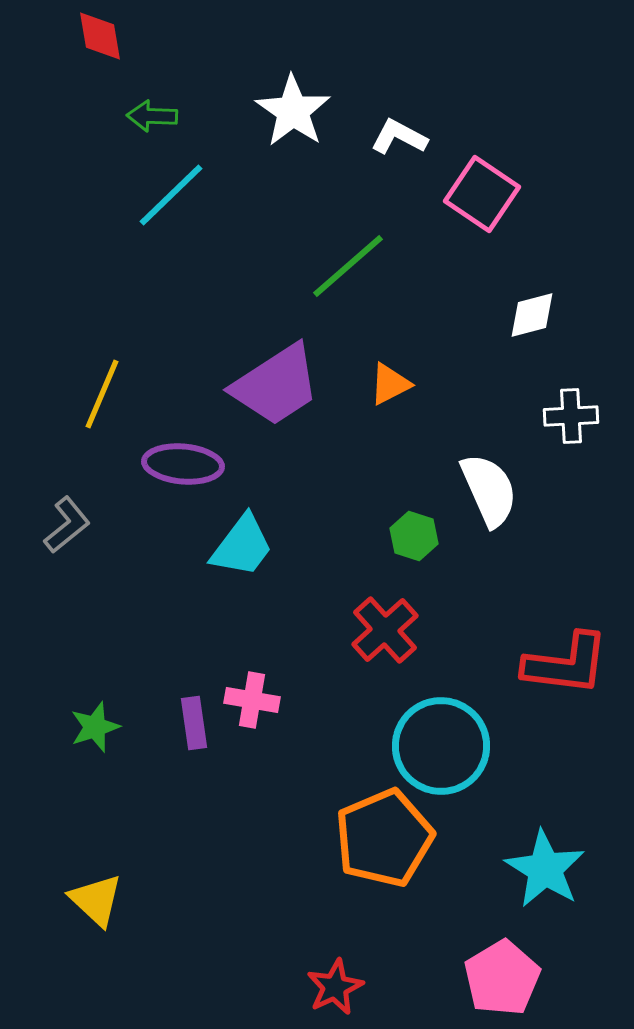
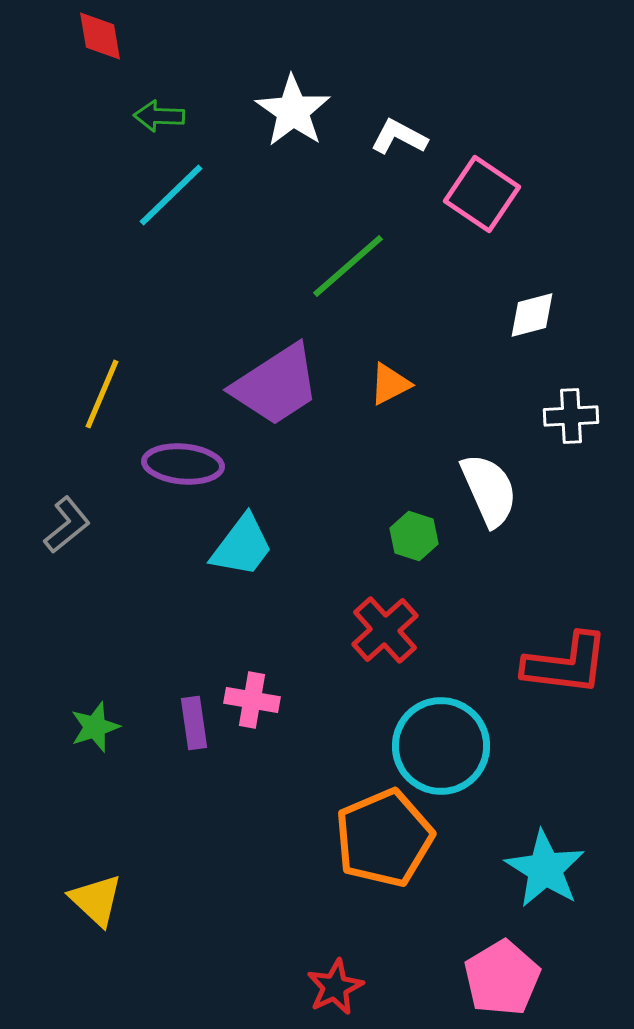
green arrow: moved 7 px right
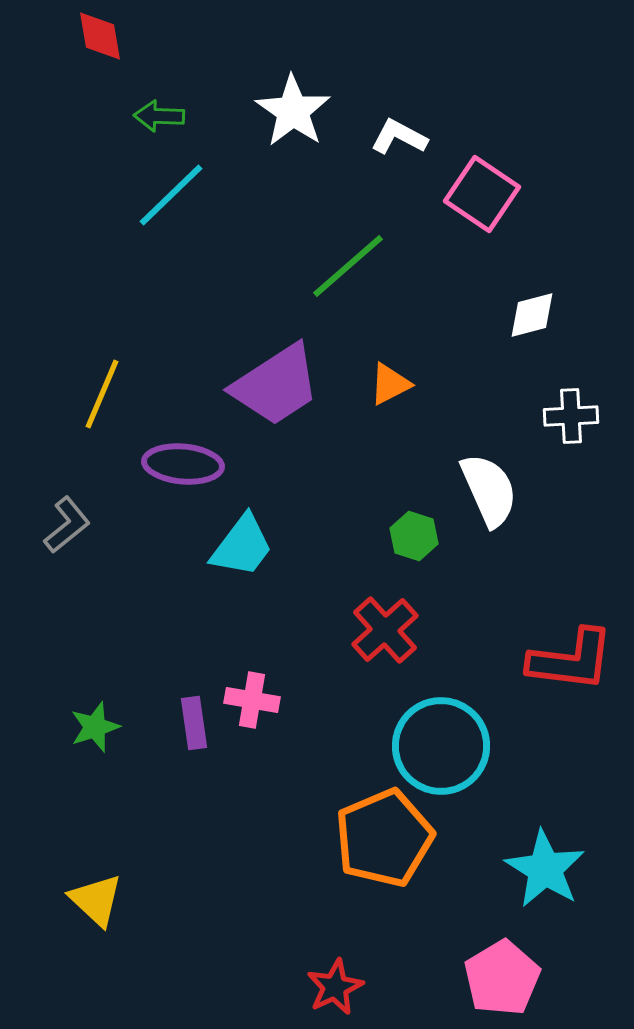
red L-shape: moved 5 px right, 4 px up
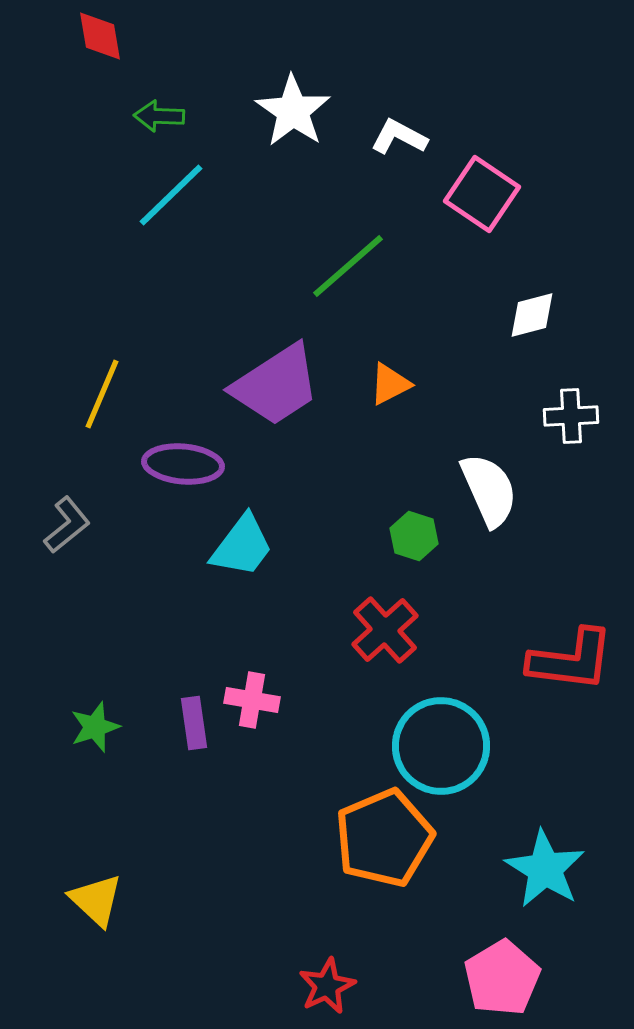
red star: moved 8 px left, 1 px up
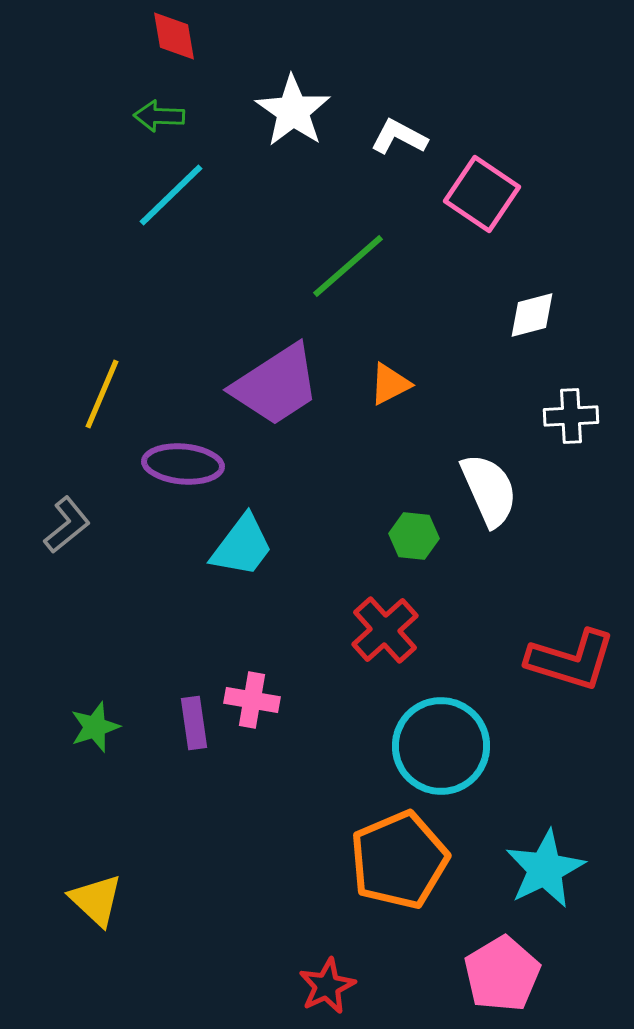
red diamond: moved 74 px right
green hexagon: rotated 12 degrees counterclockwise
red L-shape: rotated 10 degrees clockwise
orange pentagon: moved 15 px right, 22 px down
cyan star: rotated 14 degrees clockwise
pink pentagon: moved 4 px up
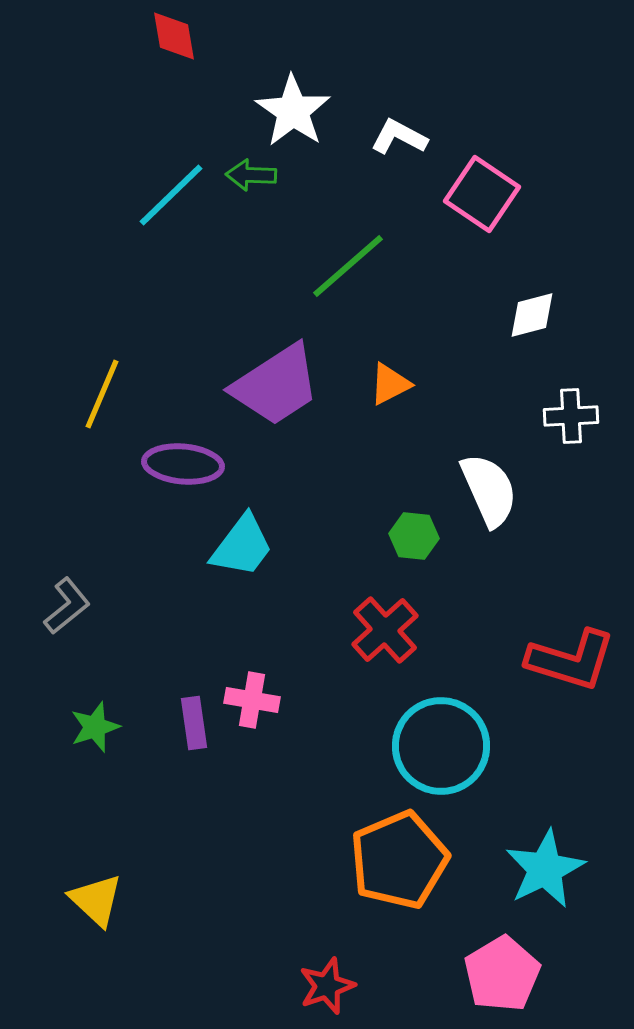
green arrow: moved 92 px right, 59 px down
gray L-shape: moved 81 px down
red star: rotated 6 degrees clockwise
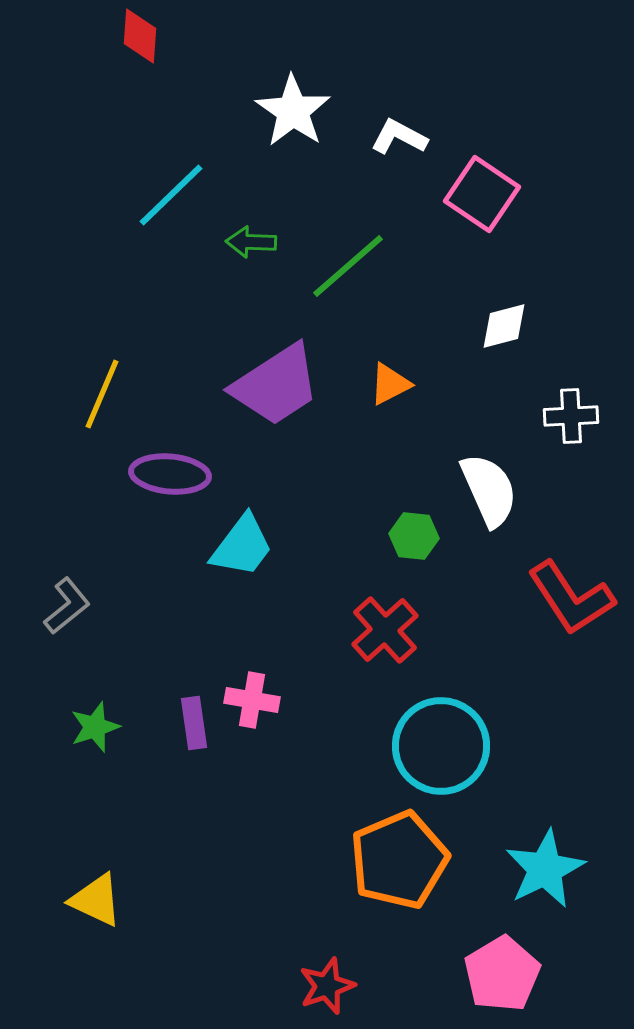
red diamond: moved 34 px left; rotated 14 degrees clockwise
green arrow: moved 67 px down
white diamond: moved 28 px left, 11 px down
purple ellipse: moved 13 px left, 10 px down
red L-shape: moved 62 px up; rotated 40 degrees clockwise
yellow triangle: rotated 18 degrees counterclockwise
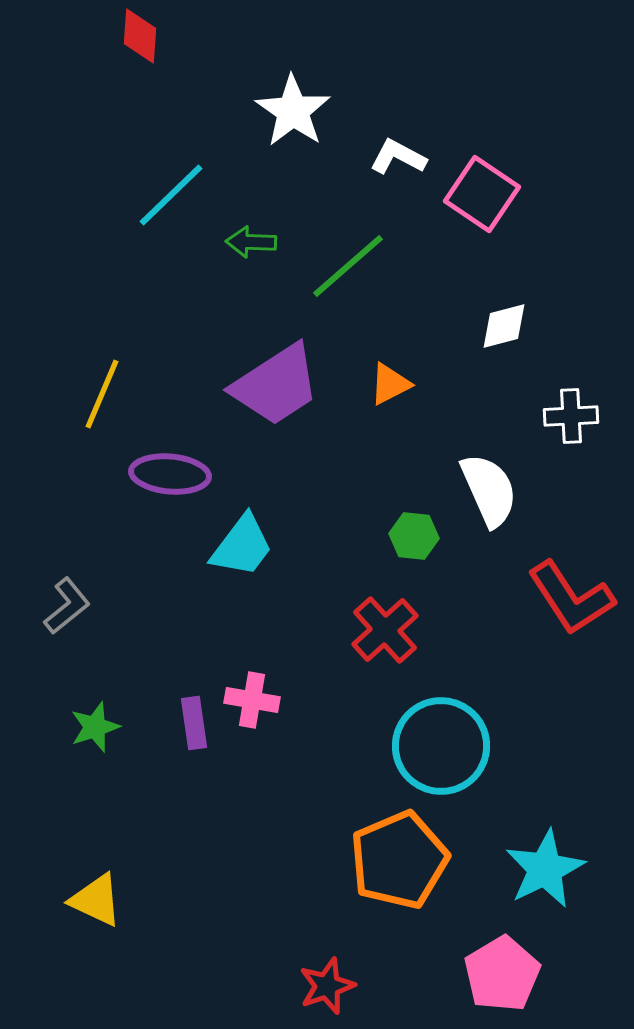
white L-shape: moved 1 px left, 20 px down
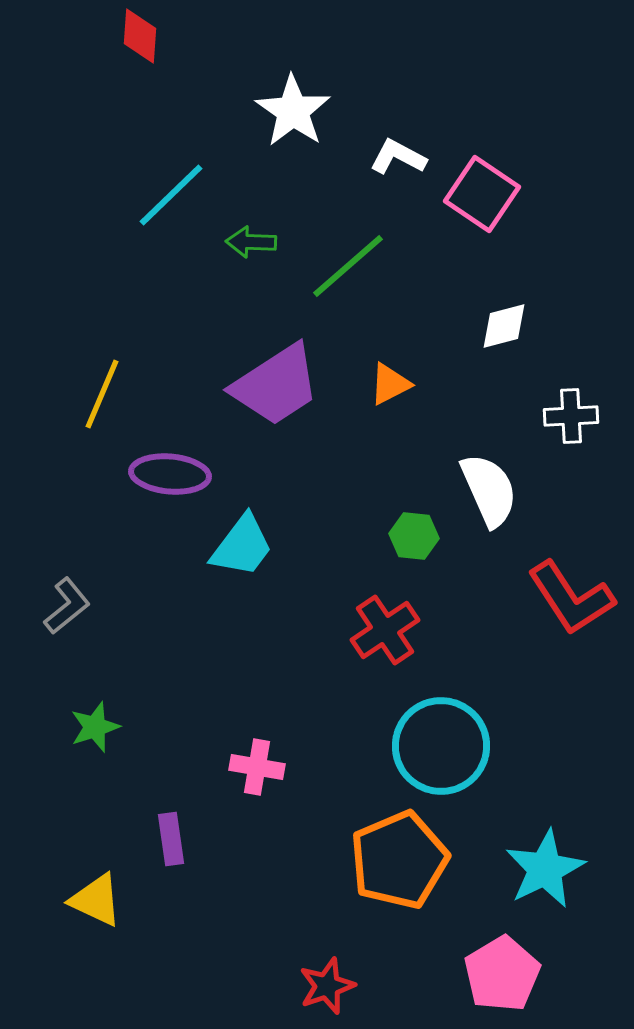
red cross: rotated 8 degrees clockwise
pink cross: moved 5 px right, 67 px down
purple rectangle: moved 23 px left, 116 px down
